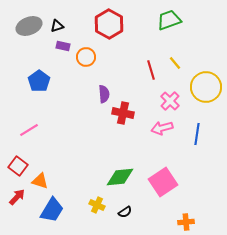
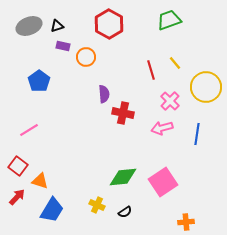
green diamond: moved 3 px right
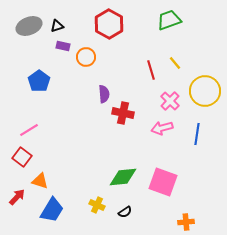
yellow circle: moved 1 px left, 4 px down
red square: moved 4 px right, 9 px up
pink square: rotated 36 degrees counterclockwise
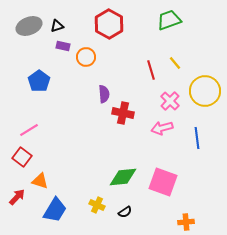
blue line: moved 4 px down; rotated 15 degrees counterclockwise
blue trapezoid: moved 3 px right
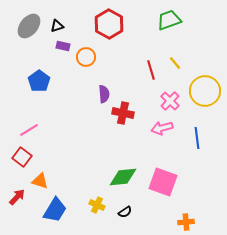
gray ellipse: rotated 30 degrees counterclockwise
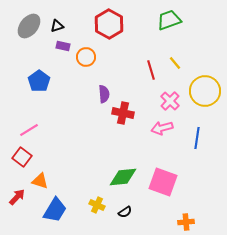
blue line: rotated 15 degrees clockwise
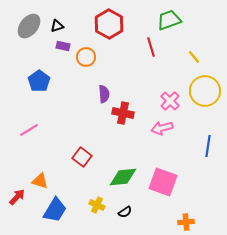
yellow line: moved 19 px right, 6 px up
red line: moved 23 px up
blue line: moved 11 px right, 8 px down
red square: moved 60 px right
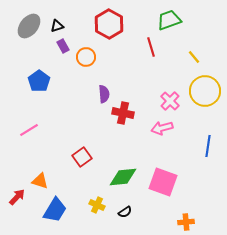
purple rectangle: rotated 48 degrees clockwise
red square: rotated 18 degrees clockwise
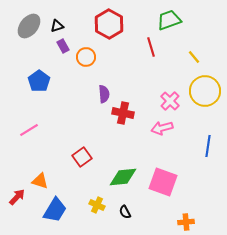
black semicircle: rotated 96 degrees clockwise
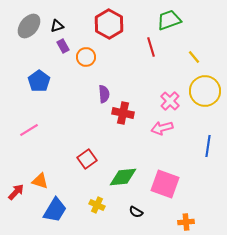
red square: moved 5 px right, 2 px down
pink square: moved 2 px right, 2 px down
red arrow: moved 1 px left, 5 px up
black semicircle: moved 11 px right; rotated 32 degrees counterclockwise
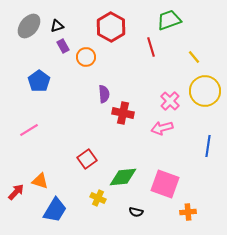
red hexagon: moved 2 px right, 3 px down
yellow cross: moved 1 px right, 7 px up
black semicircle: rotated 16 degrees counterclockwise
orange cross: moved 2 px right, 10 px up
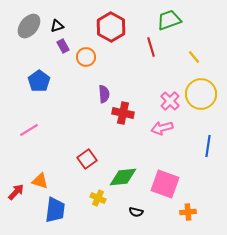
yellow circle: moved 4 px left, 3 px down
blue trapezoid: rotated 24 degrees counterclockwise
